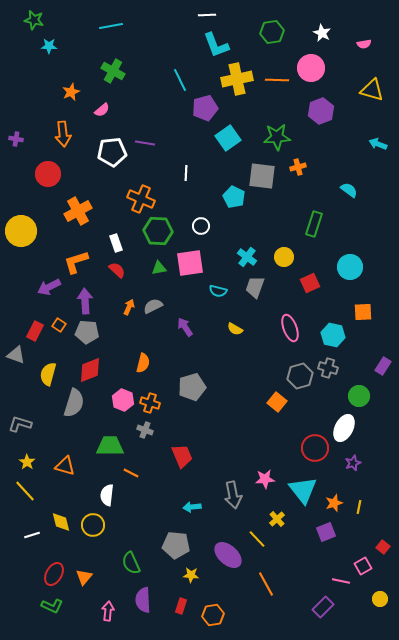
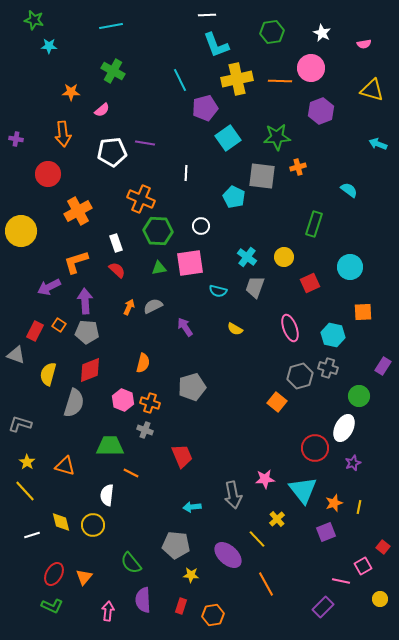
orange line at (277, 80): moved 3 px right, 1 px down
orange star at (71, 92): rotated 24 degrees clockwise
green semicircle at (131, 563): rotated 15 degrees counterclockwise
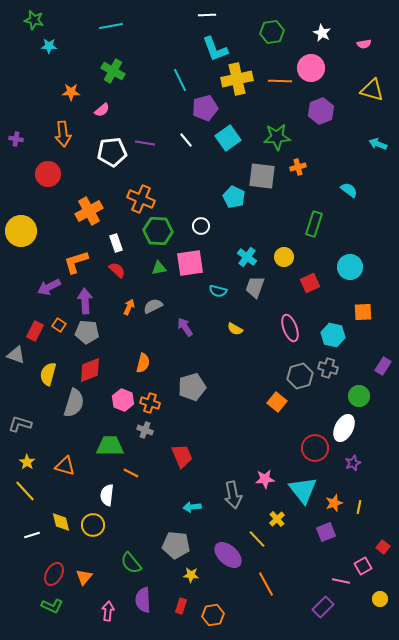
cyan L-shape at (216, 45): moved 1 px left, 4 px down
white line at (186, 173): moved 33 px up; rotated 42 degrees counterclockwise
orange cross at (78, 211): moved 11 px right
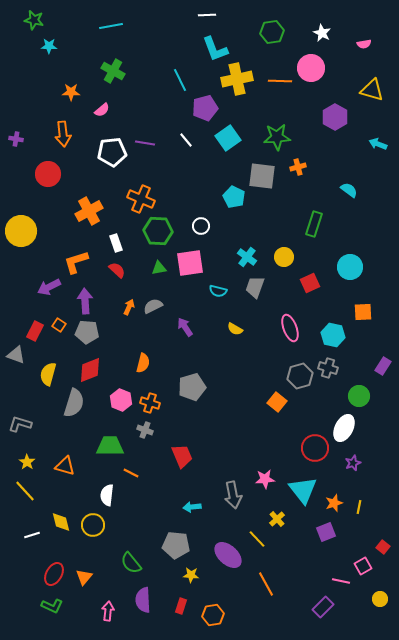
purple hexagon at (321, 111): moved 14 px right, 6 px down; rotated 10 degrees counterclockwise
pink hexagon at (123, 400): moved 2 px left
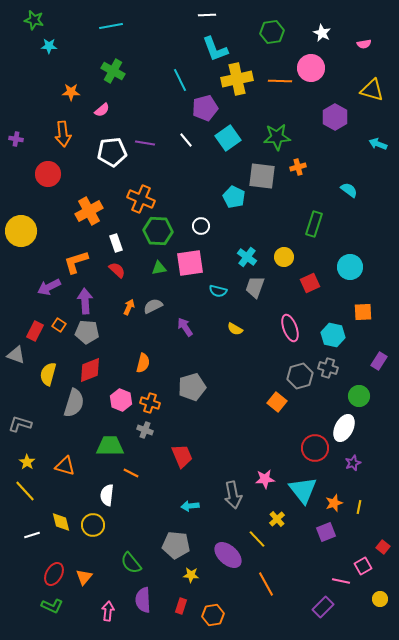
purple rectangle at (383, 366): moved 4 px left, 5 px up
cyan arrow at (192, 507): moved 2 px left, 1 px up
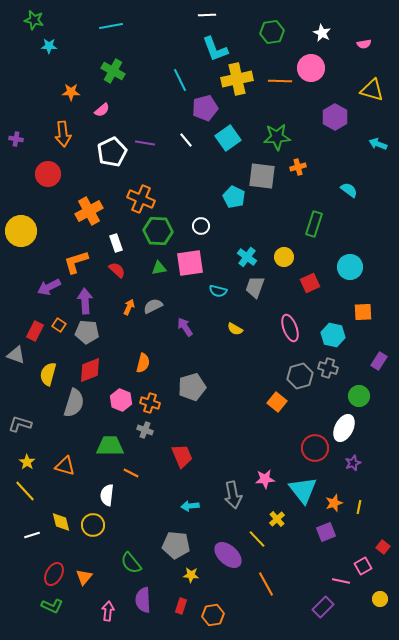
white pentagon at (112, 152): rotated 20 degrees counterclockwise
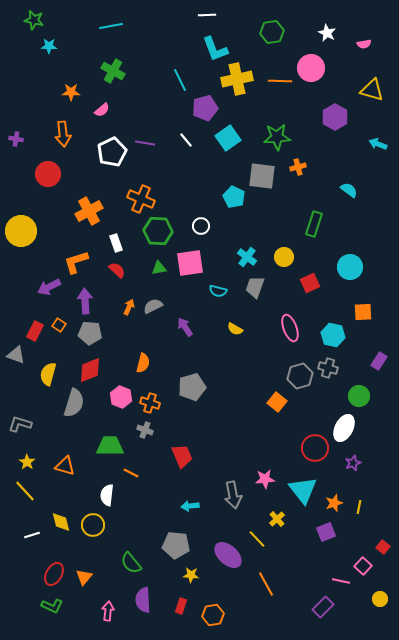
white star at (322, 33): moved 5 px right
gray pentagon at (87, 332): moved 3 px right, 1 px down
pink hexagon at (121, 400): moved 3 px up
pink square at (363, 566): rotated 18 degrees counterclockwise
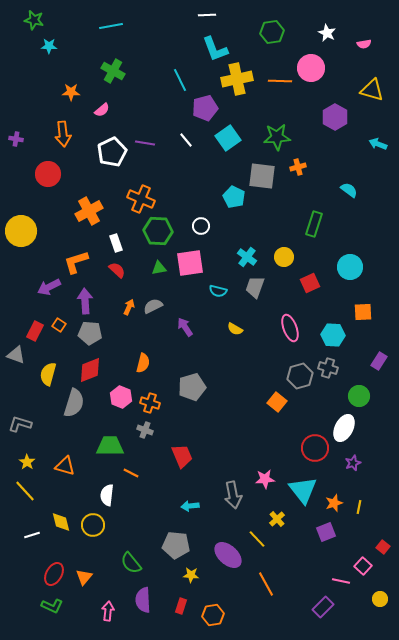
cyan hexagon at (333, 335): rotated 10 degrees counterclockwise
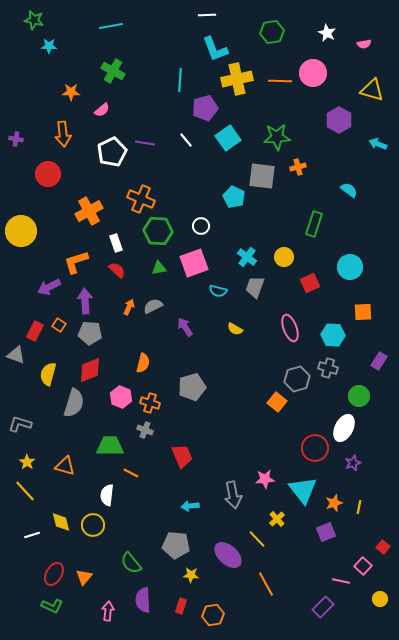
pink circle at (311, 68): moved 2 px right, 5 px down
cyan line at (180, 80): rotated 30 degrees clockwise
purple hexagon at (335, 117): moved 4 px right, 3 px down
pink square at (190, 263): moved 4 px right; rotated 12 degrees counterclockwise
gray hexagon at (300, 376): moved 3 px left, 3 px down
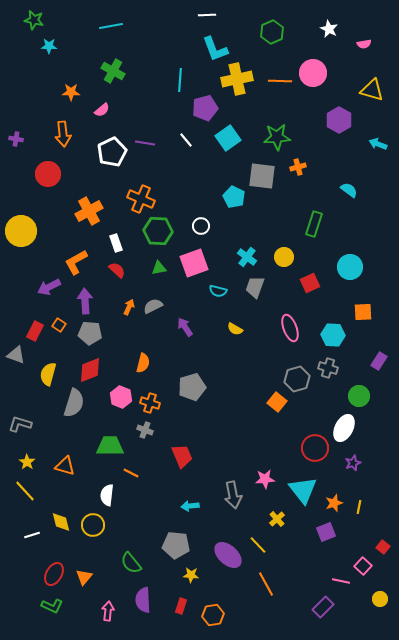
green hexagon at (272, 32): rotated 15 degrees counterclockwise
white star at (327, 33): moved 2 px right, 4 px up
orange L-shape at (76, 262): rotated 12 degrees counterclockwise
yellow line at (257, 539): moved 1 px right, 6 px down
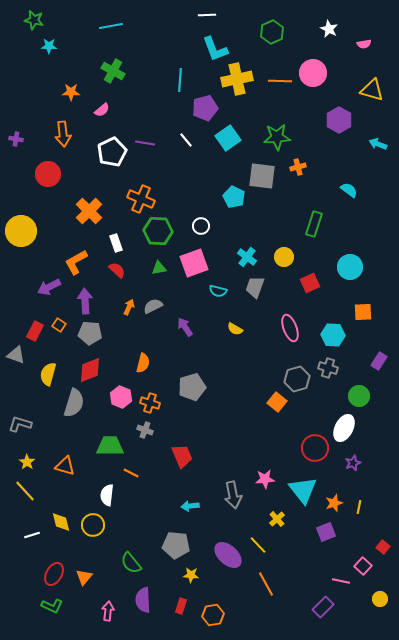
orange cross at (89, 211): rotated 16 degrees counterclockwise
